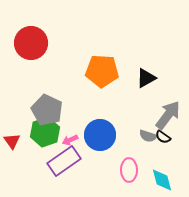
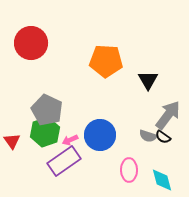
orange pentagon: moved 4 px right, 10 px up
black triangle: moved 2 px right, 2 px down; rotated 30 degrees counterclockwise
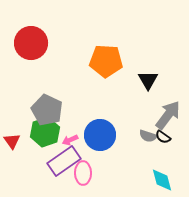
pink ellipse: moved 46 px left, 3 px down
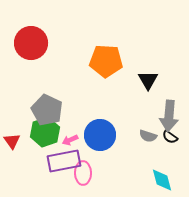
gray arrow: moved 1 px right, 1 px down; rotated 148 degrees clockwise
black semicircle: moved 7 px right
purple rectangle: rotated 24 degrees clockwise
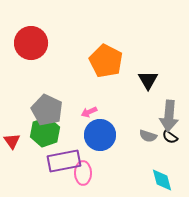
orange pentagon: rotated 24 degrees clockwise
pink arrow: moved 19 px right, 28 px up
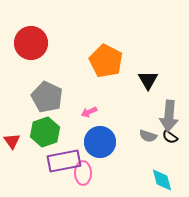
gray pentagon: moved 13 px up
blue circle: moved 7 px down
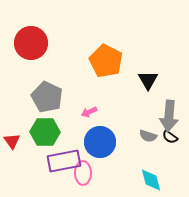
green hexagon: rotated 20 degrees clockwise
cyan diamond: moved 11 px left
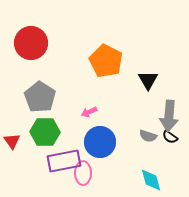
gray pentagon: moved 7 px left; rotated 8 degrees clockwise
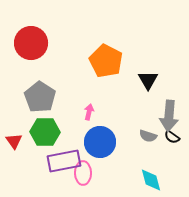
pink arrow: rotated 126 degrees clockwise
black semicircle: moved 2 px right
red triangle: moved 2 px right
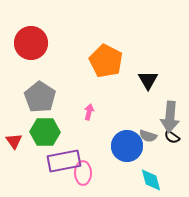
gray arrow: moved 1 px right, 1 px down
blue circle: moved 27 px right, 4 px down
